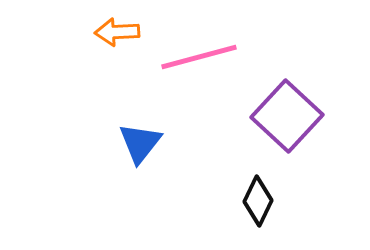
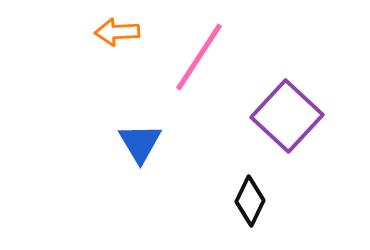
pink line: rotated 42 degrees counterclockwise
blue triangle: rotated 9 degrees counterclockwise
black diamond: moved 8 px left
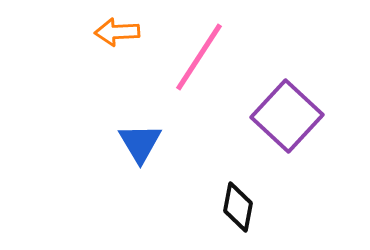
black diamond: moved 12 px left, 6 px down; rotated 15 degrees counterclockwise
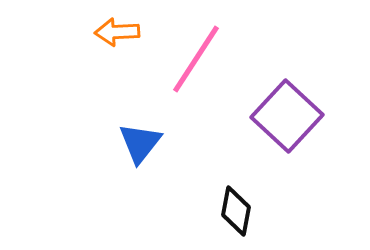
pink line: moved 3 px left, 2 px down
blue triangle: rotated 9 degrees clockwise
black diamond: moved 2 px left, 4 px down
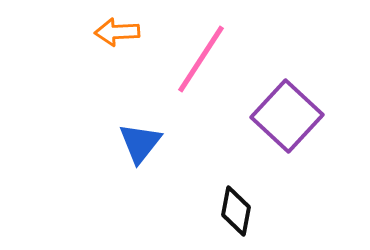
pink line: moved 5 px right
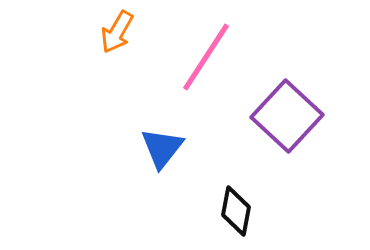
orange arrow: rotated 57 degrees counterclockwise
pink line: moved 5 px right, 2 px up
blue triangle: moved 22 px right, 5 px down
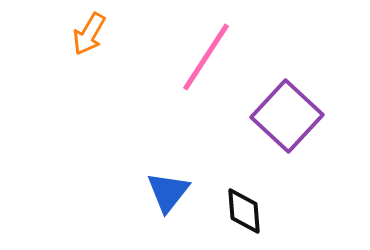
orange arrow: moved 28 px left, 2 px down
blue triangle: moved 6 px right, 44 px down
black diamond: moved 8 px right; rotated 15 degrees counterclockwise
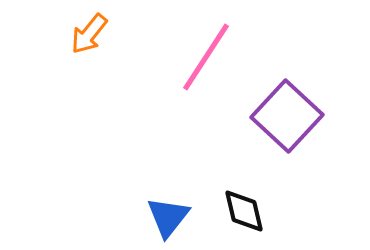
orange arrow: rotated 9 degrees clockwise
blue triangle: moved 25 px down
black diamond: rotated 9 degrees counterclockwise
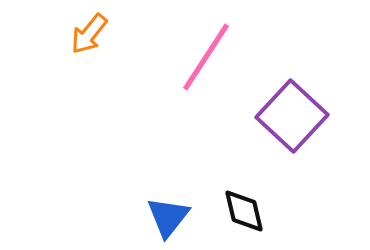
purple square: moved 5 px right
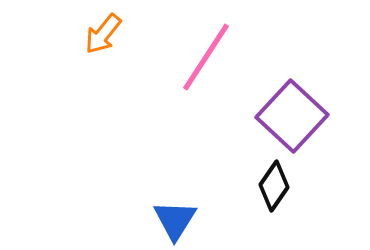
orange arrow: moved 14 px right
black diamond: moved 30 px right, 25 px up; rotated 48 degrees clockwise
blue triangle: moved 7 px right, 3 px down; rotated 6 degrees counterclockwise
